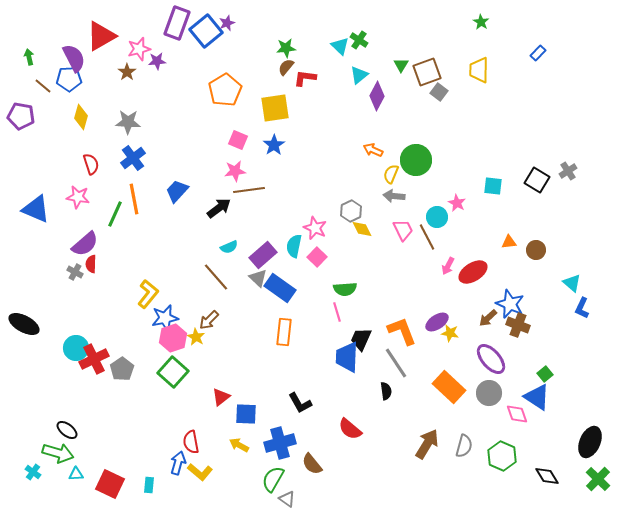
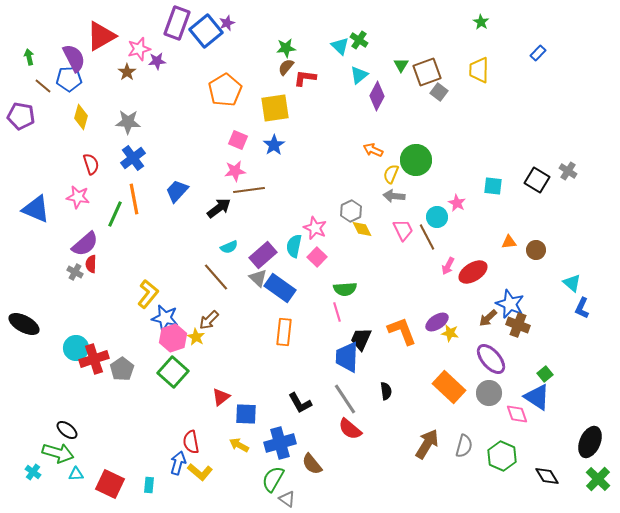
gray cross at (568, 171): rotated 24 degrees counterclockwise
blue star at (165, 318): rotated 24 degrees clockwise
red cross at (94, 359): rotated 8 degrees clockwise
gray line at (396, 363): moved 51 px left, 36 px down
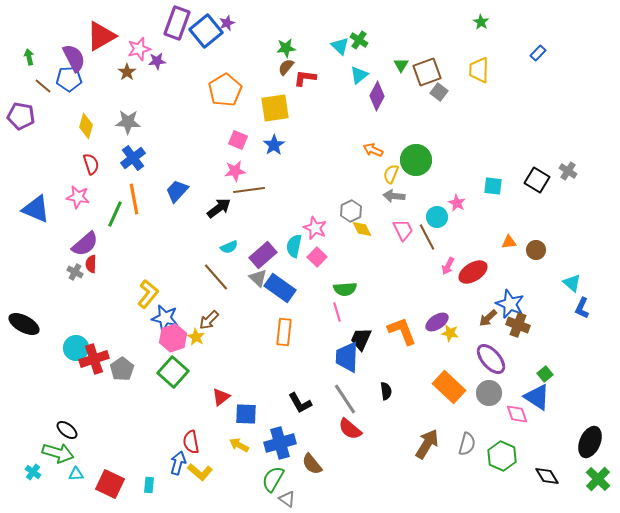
yellow diamond at (81, 117): moved 5 px right, 9 px down
gray semicircle at (464, 446): moved 3 px right, 2 px up
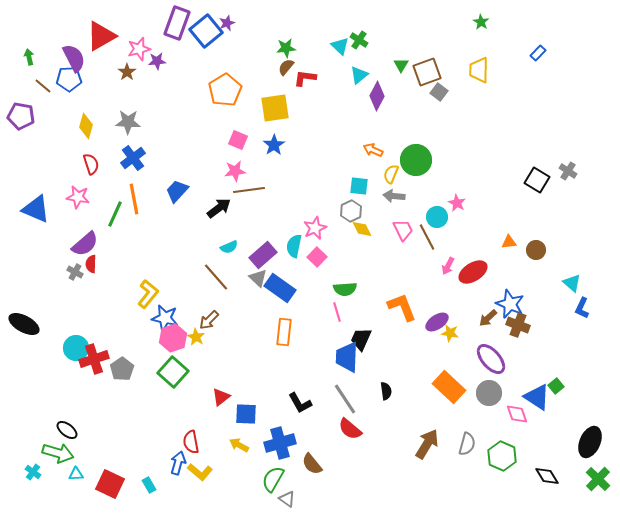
cyan square at (493, 186): moved 134 px left
pink star at (315, 228): rotated 25 degrees clockwise
orange L-shape at (402, 331): moved 24 px up
green square at (545, 374): moved 11 px right, 12 px down
cyan rectangle at (149, 485): rotated 35 degrees counterclockwise
